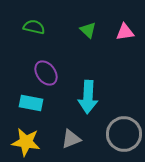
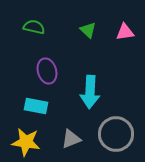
purple ellipse: moved 1 px right, 2 px up; rotated 20 degrees clockwise
cyan arrow: moved 2 px right, 5 px up
cyan rectangle: moved 5 px right, 3 px down
gray circle: moved 8 px left
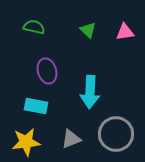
yellow star: rotated 16 degrees counterclockwise
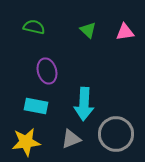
cyan arrow: moved 6 px left, 12 px down
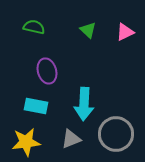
pink triangle: rotated 18 degrees counterclockwise
